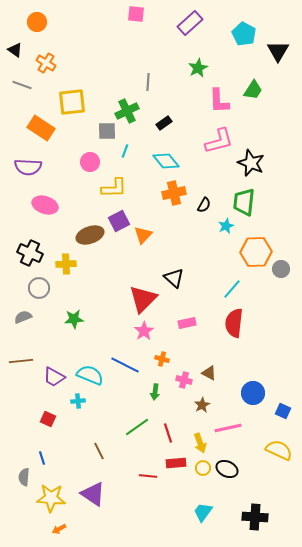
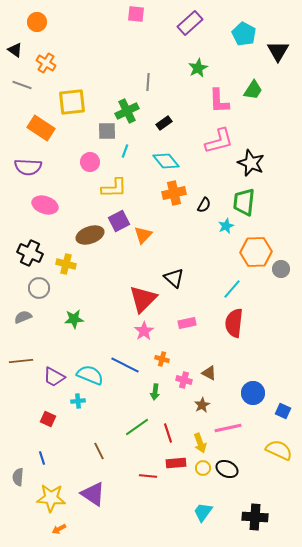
yellow cross at (66, 264): rotated 18 degrees clockwise
gray semicircle at (24, 477): moved 6 px left
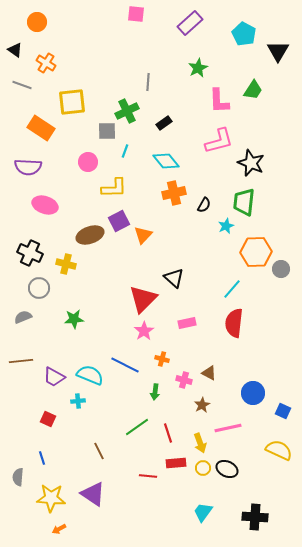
pink circle at (90, 162): moved 2 px left
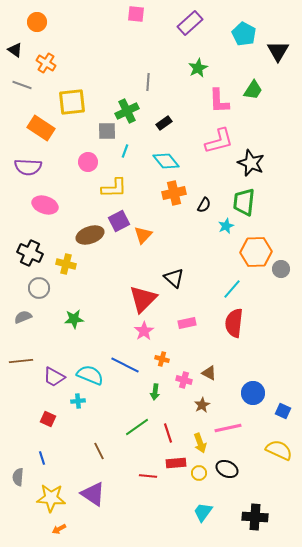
yellow circle at (203, 468): moved 4 px left, 5 px down
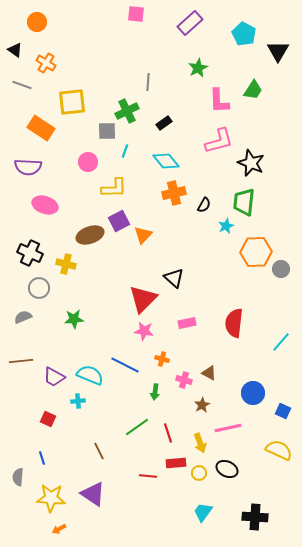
cyan line at (232, 289): moved 49 px right, 53 px down
pink star at (144, 331): rotated 30 degrees counterclockwise
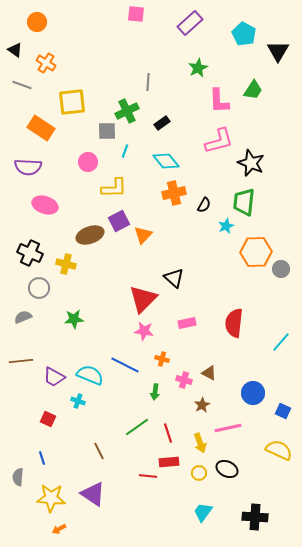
black rectangle at (164, 123): moved 2 px left
cyan cross at (78, 401): rotated 24 degrees clockwise
red rectangle at (176, 463): moved 7 px left, 1 px up
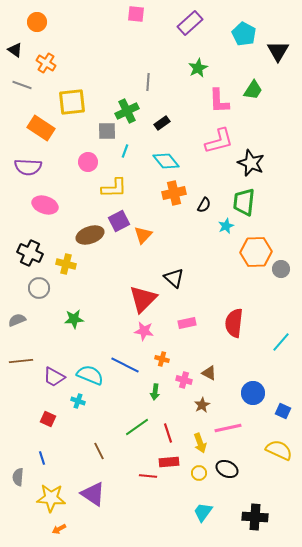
gray semicircle at (23, 317): moved 6 px left, 3 px down
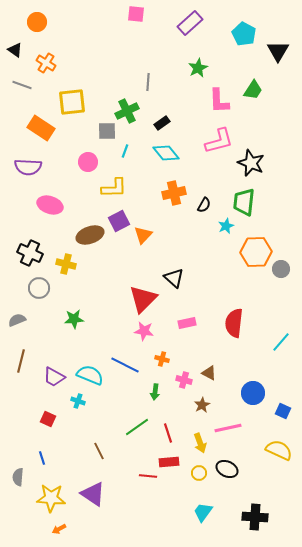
cyan diamond at (166, 161): moved 8 px up
pink ellipse at (45, 205): moved 5 px right
brown line at (21, 361): rotated 70 degrees counterclockwise
